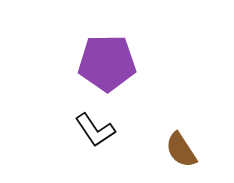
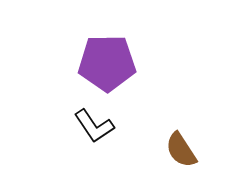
black L-shape: moved 1 px left, 4 px up
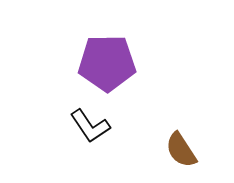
black L-shape: moved 4 px left
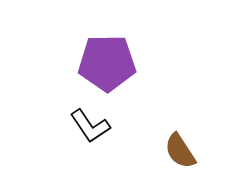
brown semicircle: moved 1 px left, 1 px down
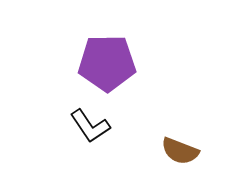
brown semicircle: rotated 36 degrees counterclockwise
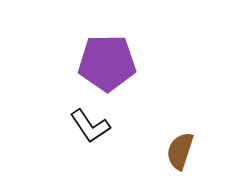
brown semicircle: rotated 87 degrees clockwise
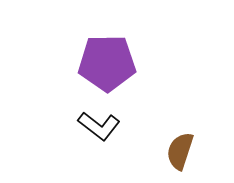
black L-shape: moved 9 px right; rotated 18 degrees counterclockwise
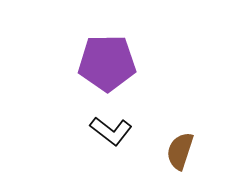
black L-shape: moved 12 px right, 5 px down
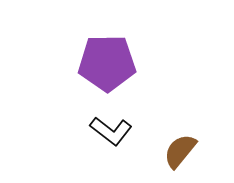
brown semicircle: rotated 21 degrees clockwise
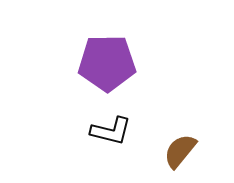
black L-shape: rotated 24 degrees counterclockwise
